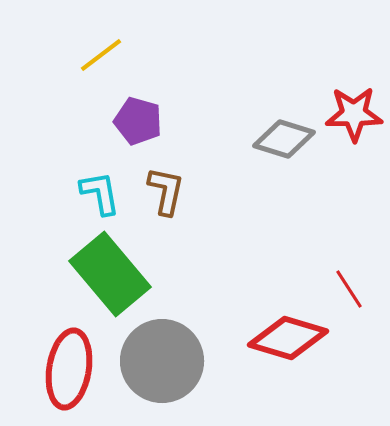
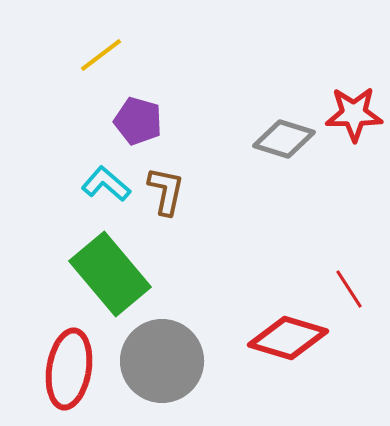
cyan L-shape: moved 6 px right, 9 px up; rotated 39 degrees counterclockwise
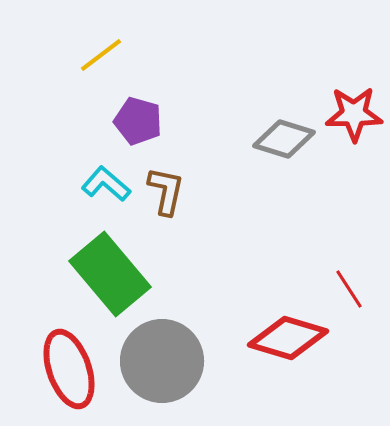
red ellipse: rotated 28 degrees counterclockwise
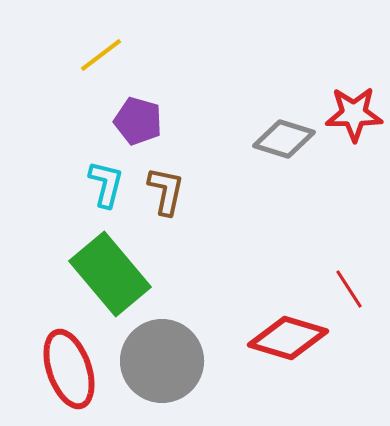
cyan L-shape: rotated 63 degrees clockwise
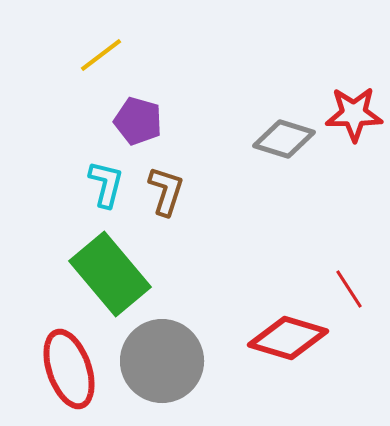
brown L-shape: rotated 6 degrees clockwise
